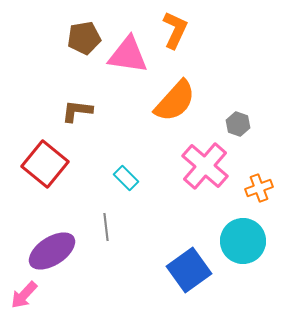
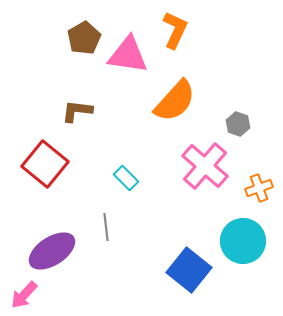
brown pentagon: rotated 20 degrees counterclockwise
blue square: rotated 15 degrees counterclockwise
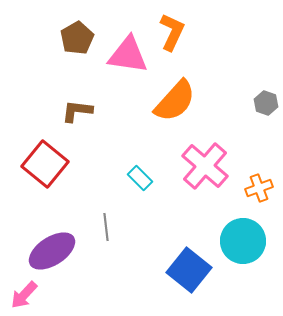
orange L-shape: moved 3 px left, 2 px down
brown pentagon: moved 7 px left
gray hexagon: moved 28 px right, 21 px up
cyan rectangle: moved 14 px right
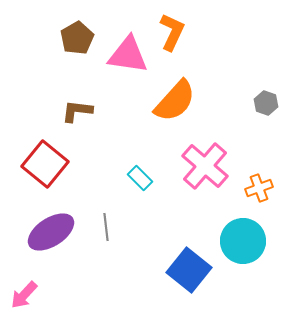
purple ellipse: moved 1 px left, 19 px up
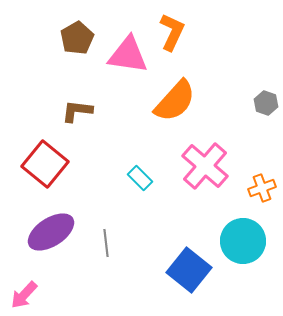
orange cross: moved 3 px right
gray line: moved 16 px down
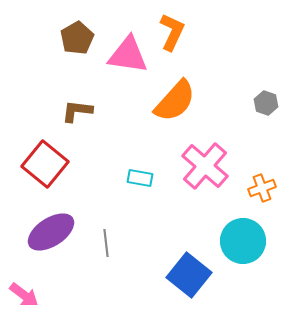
cyan rectangle: rotated 35 degrees counterclockwise
blue square: moved 5 px down
pink arrow: rotated 96 degrees counterclockwise
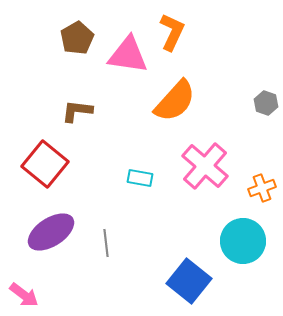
blue square: moved 6 px down
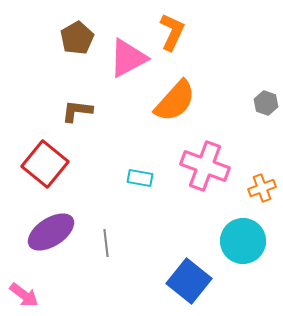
pink triangle: moved 3 px down; rotated 36 degrees counterclockwise
pink cross: rotated 21 degrees counterclockwise
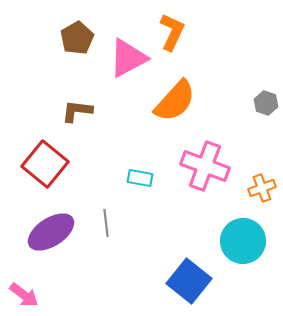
gray line: moved 20 px up
